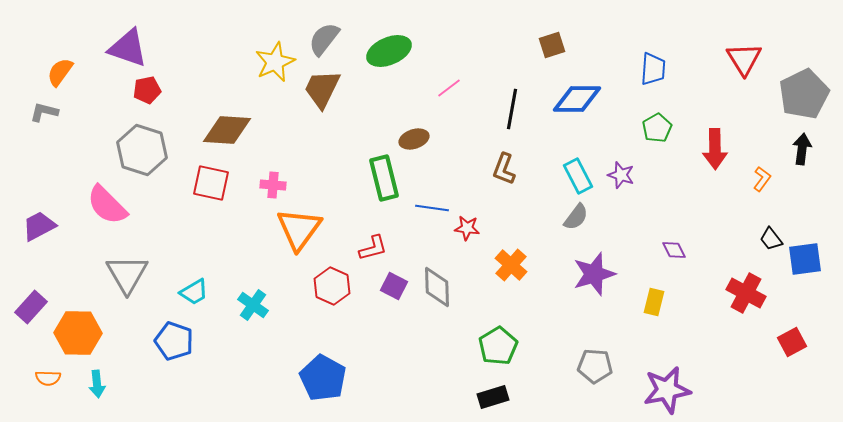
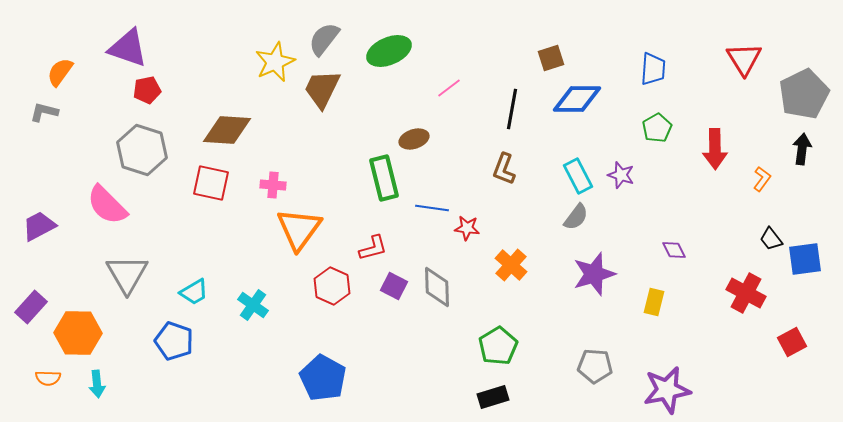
brown square at (552, 45): moved 1 px left, 13 px down
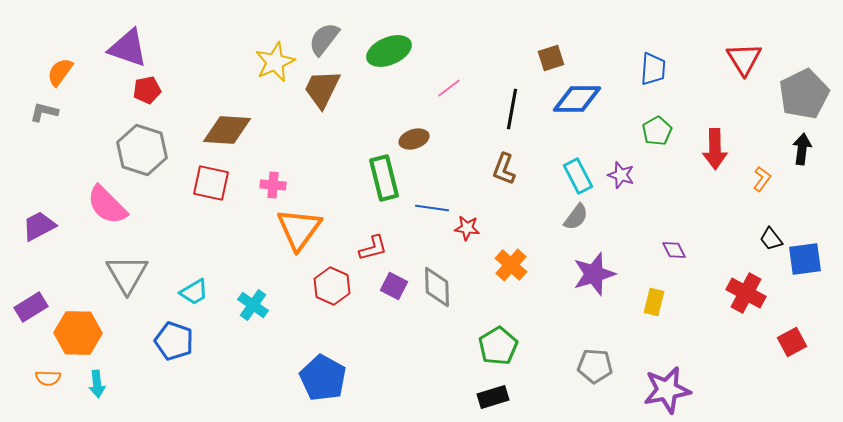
green pentagon at (657, 128): moved 3 px down
purple rectangle at (31, 307): rotated 16 degrees clockwise
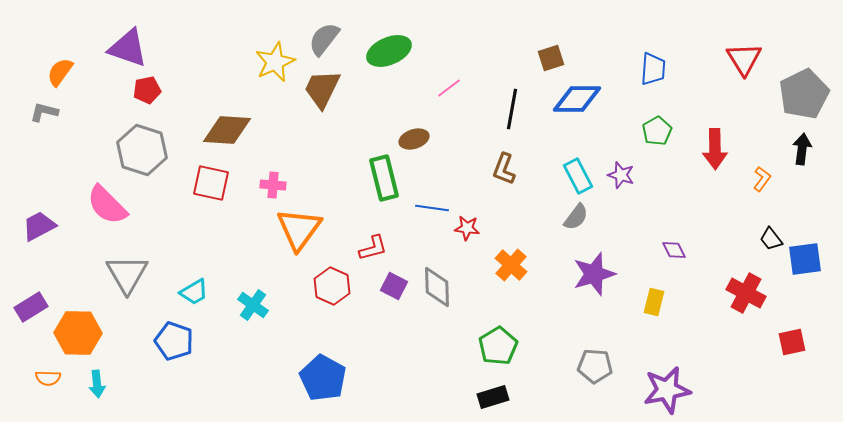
red square at (792, 342): rotated 16 degrees clockwise
